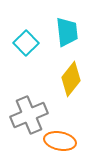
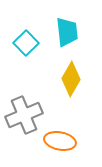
yellow diamond: rotated 8 degrees counterclockwise
gray cross: moved 5 px left
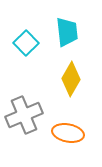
orange ellipse: moved 8 px right, 8 px up
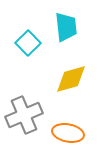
cyan trapezoid: moved 1 px left, 5 px up
cyan square: moved 2 px right
yellow diamond: rotated 44 degrees clockwise
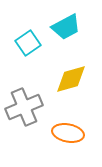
cyan trapezoid: rotated 68 degrees clockwise
cyan square: rotated 10 degrees clockwise
gray cross: moved 8 px up
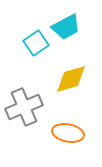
cyan square: moved 8 px right
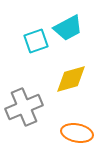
cyan trapezoid: moved 2 px right, 1 px down
cyan square: moved 2 px up; rotated 15 degrees clockwise
orange ellipse: moved 9 px right
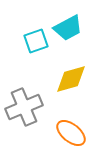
orange ellipse: moved 6 px left; rotated 28 degrees clockwise
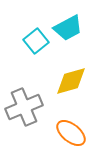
cyan square: rotated 20 degrees counterclockwise
yellow diamond: moved 2 px down
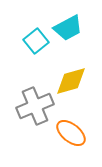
gray cross: moved 11 px right, 1 px up
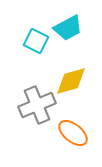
cyan square: rotated 25 degrees counterclockwise
gray cross: moved 2 px right, 1 px up
orange ellipse: moved 2 px right
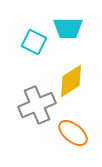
cyan trapezoid: rotated 28 degrees clockwise
cyan square: moved 2 px left, 1 px down
yellow diamond: rotated 16 degrees counterclockwise
